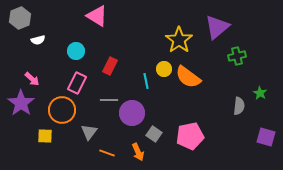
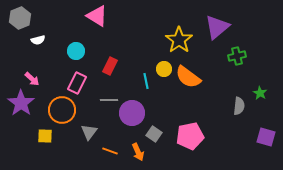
orange line: moved 3 px right, 2 px up
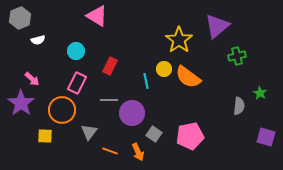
purple triangle: moved 1 px up
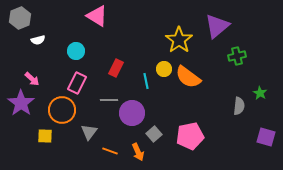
red rectangle: moved 6 px right, 2 px down
gray square: rotated 14 degrees clockwise
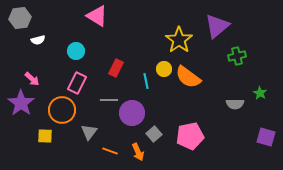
gray hexagon: rotated 15 degrees clockwise
gray semicircle: moved 4 px left, 2 px up; rotated 84 degrees clockwise
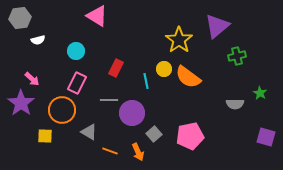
gray triangle: rotated 36 degrees counterclockwise
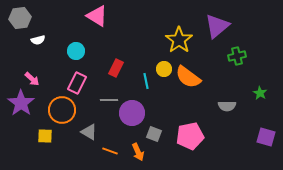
gray semicircle: moved 8 px left, 2 px down
gray square: rotated 28 degrees counterclockwise
